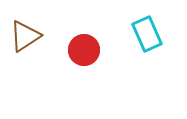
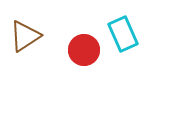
cyan rectangle: moved 24 px left
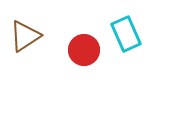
cyan rectangle: moved 3 px right
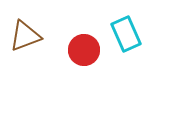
brown triangle: rotated 12 degrees clockwise
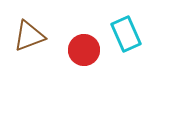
brown triangle: moved 4 px right
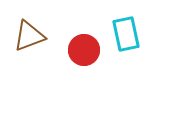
cyan rectangle: rotated 12 degrees clockwise
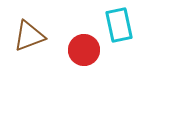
cyan rectangle: moved 7 px left, 9 px up
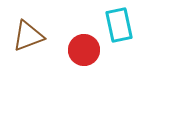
brown triangle: moved 1 px left
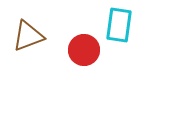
cyan rectangle: rotated 20 degrees clockwise
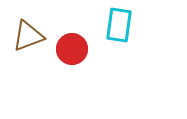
red circle: moved 12 px left, 1 px up
